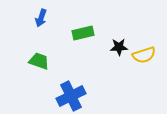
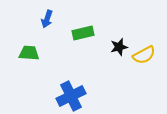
blue arrow: moved 6 px right, 1 px down
black star: rotated 12 degrees counterclockwise
yellow semicircle: rotated 10 degrees counterclockwise
green trapezoid: moved 10 px left, 8 px up; rotated 15 degrees counterclockwise
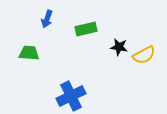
green rectangle: moved 3 px right, 4 px up
black star: rotated 24 degrees clockwise
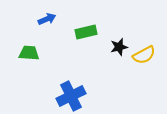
blue arrow: rotated 132 degrees counterclockwise
green rectangle: moved 3 px down
black star: rotated 24 degrees counterclockwise
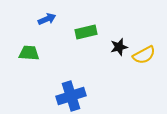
blue cross: rotated 8 degrees clockwise
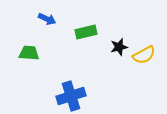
blue arrow: rotated 48 degrees clockwise
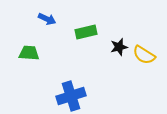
yellow semicircle: rotated 60 degrees clockwise
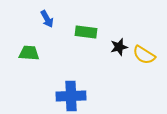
blue arrow: rotated 36 degrees clockwise
green rectangle: rotated 20 degrees clockwise
blue cross: rotated 16 degrees clockwise
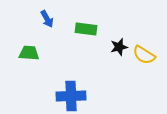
green rectangle: moved 3 px up
